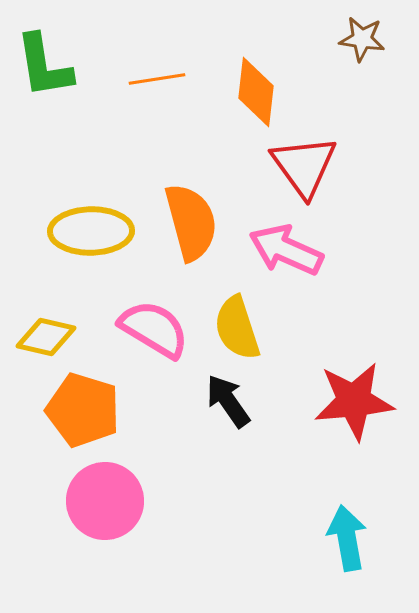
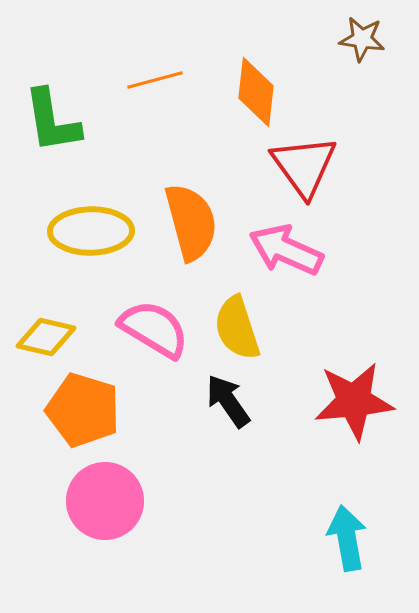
green L-shape: moved 8 px right, 55 px down
orange line: moved 2 px left, 1 px down; rotated 6 degrees counterclockwise
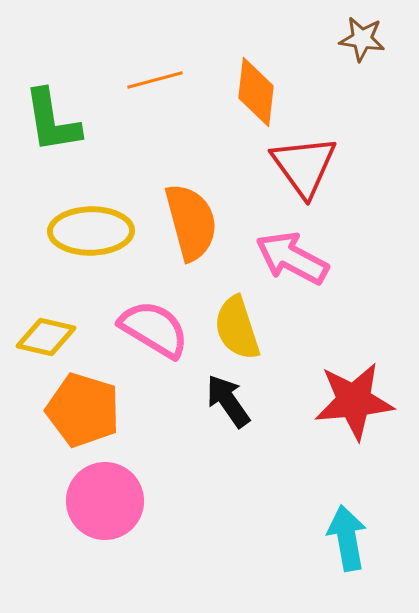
pink arrow: moved 6 px right, 8 px down; rotated 4 degrees clockwise
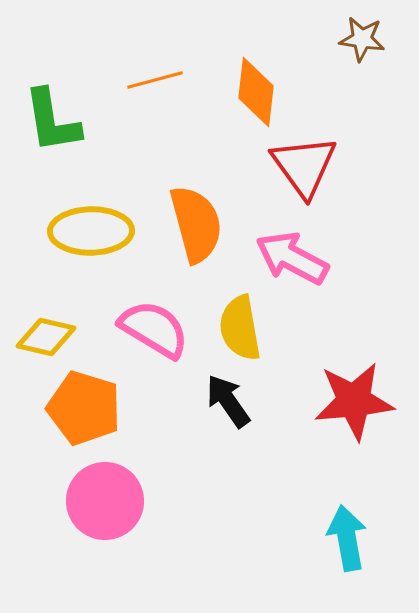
orange semicircle: moved 5 px right, 2 px down
yellow semicircle: moved 3 px right; rotated 8 degrees clockwise
orange pentagon: moved 1 px right, 2 px up
